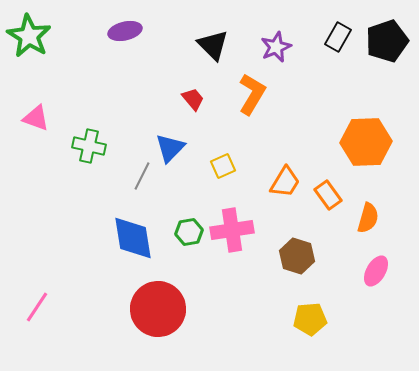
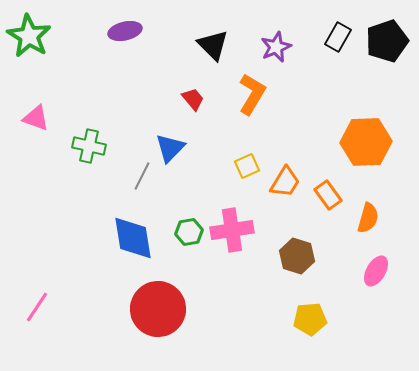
yellow square: moved 24 px right
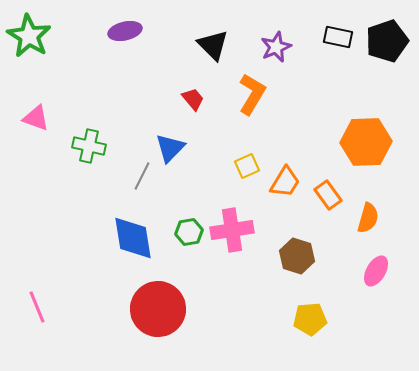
black rectangle: rotated 72 degrees clockwise
pink line: rotated 56 degrees counterclockwise
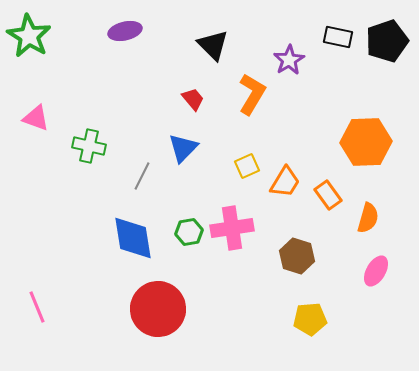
purple star: moved 13 px right, 13 px down; rotated 8 degrees counterclockwise
blue triangle: moved 13 px right
pink cross: moved 2 px up
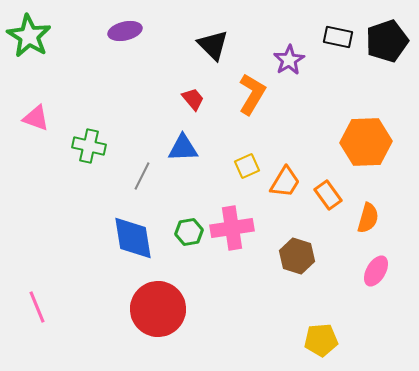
blue triangle: rotated 44 degrees clockwise
yellow pentagon: moved 11 px right, 21 px down
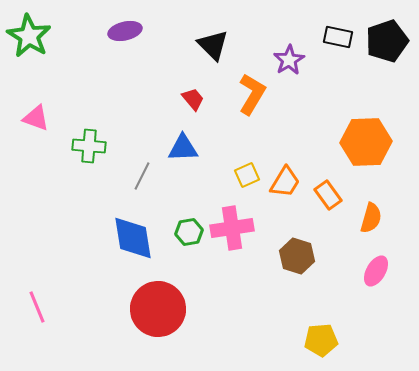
green cross: rotated 8 degrees counterclockwise
yellow square: moved 9 px down
orange semicircle: moved 3 px right
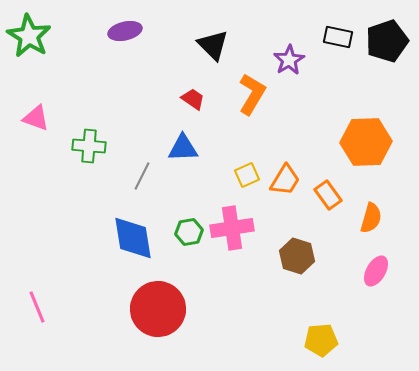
red trapezoid: rotated 15 degrees counterclockwise
orange trapezoid: moved 2 px up
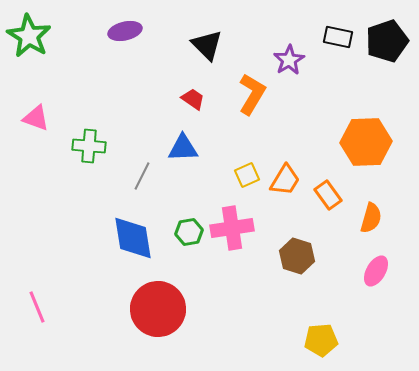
black triangle: moved 6 px left
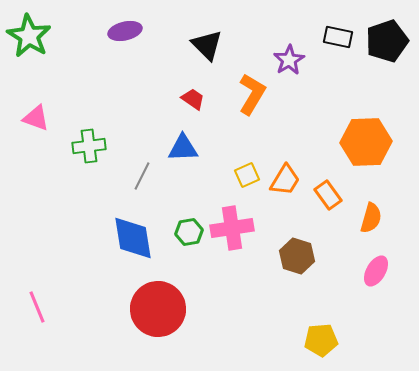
green cross: rotated 12 degrees counterclockwise
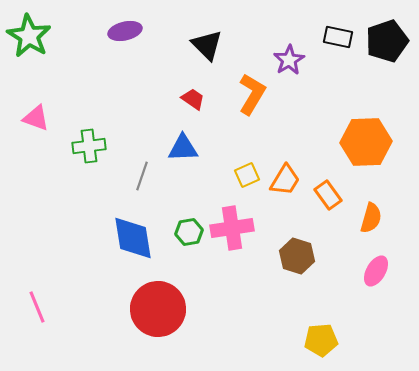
gray line: rotated 8 degrees counterclockwise
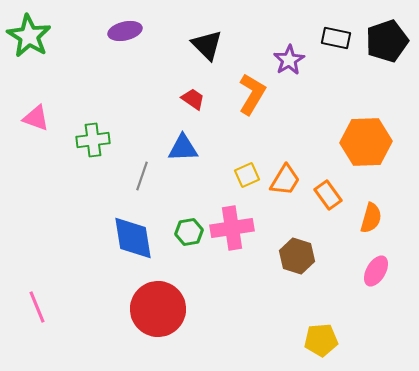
black rectangle: moved 2 px left, 1 px down
green cross: moved 4 px right, 6 px up
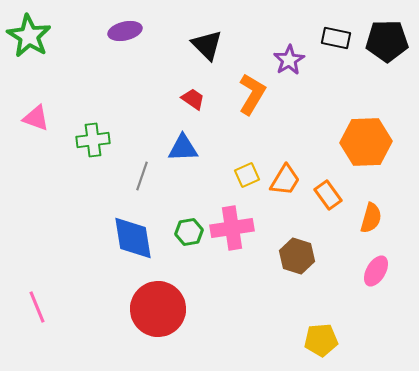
black pentagon: rotated 18 degrees clockwise
